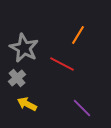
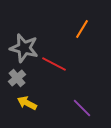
orange line: moved 4 px right, 6 px up
gray star: rotated 12 degrees counterclockwise
red line: moved 8 px left
yellow arrow: moved 1 px up
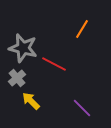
gray star: moved 1 px left
yellow arrow: moved 4 px right, 2 px up; rotated 18 degrees clockwise
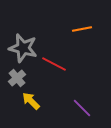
orange line: rotated 48 degrees clockwise
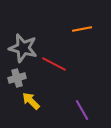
gray cross: rotated 24 degrees clockwise
purple line: moved 2 px down; rotated 15 degrees clockwise
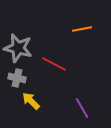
gray star: moved 5 px left
gray cross: rotated 30 degrees clockwise
purple line: moved 2 px up
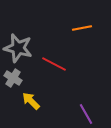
orange line: moved 1 px up
gray cross: moved 4 px left; rotated 18 degrees clockwise
purple line: moved 4 px right, 6 px down
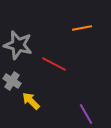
gray star: moved 3 px up
gray cross: moved 1 px left, 3 px down
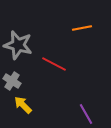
yellow arrow: moved 8 px left, 4 px down
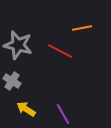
red line: moved 6 px right, 13 px up
yellow arrow: moved 3 px right, 4 px down; rotated 12 degrees counterclockwise
purple line: moved 23 px left
